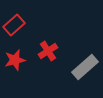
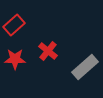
red cross: rotated 18 degrees counterclockwise
red star: moved 1 px up; rotated 15 degrees clockwise
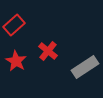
red star: moved 1 px right, 2 px down; rotated 30 degrees clockwise
gray rectangle: rotated 8 degrees clockwise
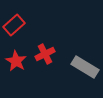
red cross: moved 3 px left, 3 px down; rotated 24 degrees clockwise
gray rectangle: rotated 64 degrees clockwise
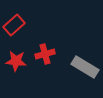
red cross: rotated 12 degrees clockwise
red star: rotated 25 degrees counterclockwise
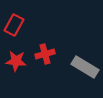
red rectangle: rotated 20 degrees counterclockwise
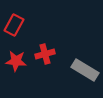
gray rectangle: moved 3 px down
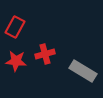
red rectangle: moved 1 px right, 2 px down
gray rectangle: moved 2 px left, 1 px down
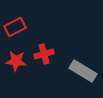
red rectangle: rotated 35 degrees clockwise
red cross: moved 1 px left
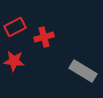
red cross: moved 17 px up
red star: moved 2 px left
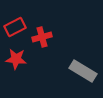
red cross: moved 2 px left
red star: moved 2 px right, 2 px up
